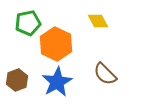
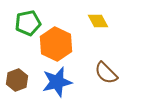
brown semicircle: moved 1 px right, 1 px up
blue star: rotated 16 degrees clockwise
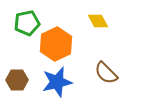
green pentagon: moved 1 px left
orange hexagon: rotated 8 degrees clockwise
brown hexagon: rotated 20 degrees clockwise
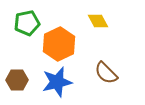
orange hexagon: moved 3 px right
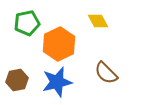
brown hexagon: rotated 10 degrees counterclockwise
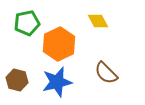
brown hexagon: rotated 25 degrees clockwise
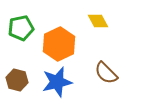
green pentagon: moved 6 px left, 5 px down
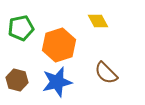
orange hexagon: moved 1 px down; rotated 8 degrees clockwise
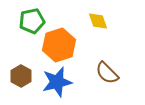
yellow diamond: rotated 10 degrees clockwise
green pentagon: moved 11 px right, 7 px up
brown semicircle: moved 1 px right
brown hexagon: moved 4 px right, 4 px up; rotated 15 degrees clockwise
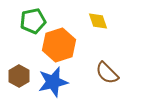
green pentagon: moved 1 px right
brown hexagon: moved 2 px left
blue star: moved 4 px left
